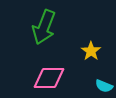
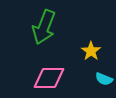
cyan semicircle: moved 7 px up
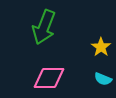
yellow star: moved 10 px right, 4 px up
cyan semicircle: moved 1 px left
